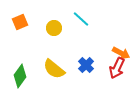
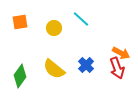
orange square: rotated 14 degrees clockwise
red arrow: rotated 45 degrees counterclockwise
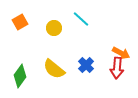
orange square: rotated 21 degrees counterclockwise
red arrow: rotated 25 degrees clockwise
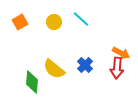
yellow circle: moved 6 px up
blue cross: moved 1 px left
green diamond: moved 12 px right, 6 px down; rotated 30 degrees counterclockwise
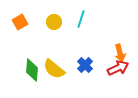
cyan line: rotated 66 degrees clockwise
orange arrow: moved 1 px left; rotated 48 degrees clockwise
red arrow: moved 1 px right; rotated 120 degrees counterclockwise
green diamond: moved 12 px up
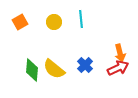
cyan line: rotated 24 degrees counterclockwise
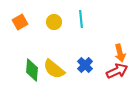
red arrow: moved 1 px left, 3 px down
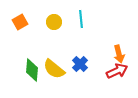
orange arrow: moved 1 px left, 1 px down
blue cross: moved 5 px left, 1 px up
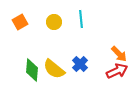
orange arrow: rotated 30 degrees counterclockwise
